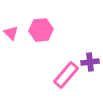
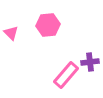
pink hexagon: moved 7 px right, 5 px up
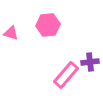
pink triangle: rotated 28 degrees counterclockwise
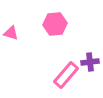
pink hexagon: moved 7 px right, 1 px up
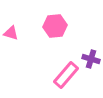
pink hexagon: moved 2 px down
purple cross: moved 1 px right, 3 px up; rotated 24 degrees clockwise
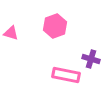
pink hexagon: rotated 15 degrees counterclockwise
pink rectangle: rotated 60 degrees clockwise
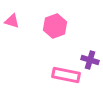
pink triangle: moved 1 px right, 12 px up
purple cross: moved 1 px left, 1 px down
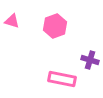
pink rectangle: moved 4 px left, 4 px down
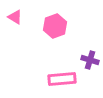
pink triangle: moved 3 px right, 4 px up; rotated 14 degrees clockwise
pink rectangle: rotated 16 degrees counterclockwise
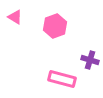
pink rectangle: rotated 20 degrees clockwise
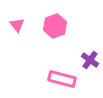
pink triangle: moved 2 px right, 8 px down; rotated 21 degrees clockwise
purple cross: rotated 18 degrees clockwise
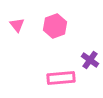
pink rectangle: moved 1 px left, 1 px up; rotated 20 degrees counterclockwise
